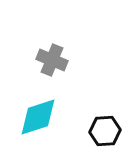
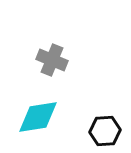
cyan diamond: rotated 9 degrees clockwise
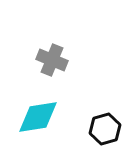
black hexagon: moved 2 px up; rotated 12 degrees counterclockwise
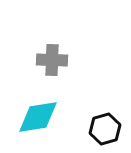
gray cross: rotated 20 degrees counterclockwise
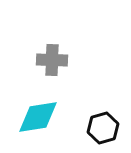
black hexagon: moved 2 px left, 1 px up
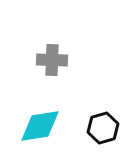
cyan diamond: moved 2 px right, 9 px down
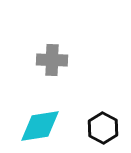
black hexagon: rotated 16 degrees counterclockwise
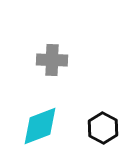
cyan diamond: rotated 12 degrees counterclockwise
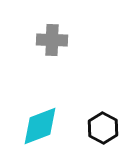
gray cross: moved 20 px up
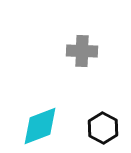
gray cross: moved 30 px right, 11 px down
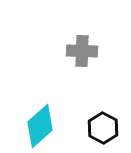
cyan diamond: rotated 21 degrees counterclockwise
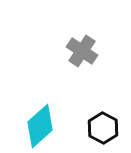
gray cross: rotated 32 degrees clockwise
